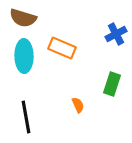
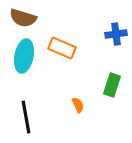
blue cross: rotated 20 degrees clockwise
cyan ellipse: rotated 12 degrees clockwise
green rectangle: moved 1 px down
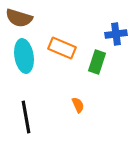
brown semicircle: moved 4 px left
cyan ellipse: rotated 20 degrees counterclockwise
green rectangle: moved 15 px left, 23 px up
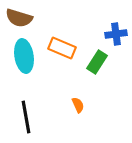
green rectangle: rotated 15 degrees clockwise
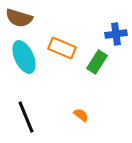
cyan ellipse: moved 1 px down; rotated 16 degrees counterclockwise
orange semicircle: moved 3 px right, 10 px down; rotated 28 degrees counterclockwise
black line: rotated 12 degrees counterclockwise
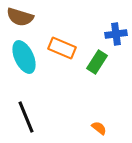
brown semicircle: moved 1 px right, 1 px up
orange semicircle: moved 18 px right, 13 px down
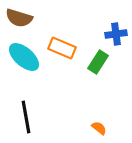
brown semicircle: moved 1 px left, 1 px down
cyan ellipse: rotated 24 degrees counterclockwise
green rectangle: moved 1 px right
black line: rotated 12 degrees clockwise
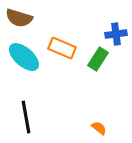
green rectangle: moved 3 px up
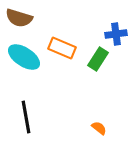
cyan ellipse: rotated 8 degrees counterclockwise
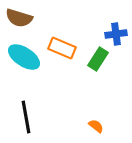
orange semicircle: moved 3 px left, 2 px up
